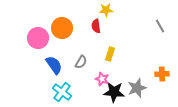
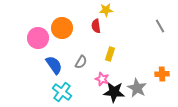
gray star: rotated 24 degrees counterclockwise
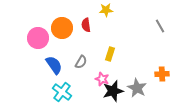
red semicircle: moved 10 px left, 1 px up
black star: moved 1 px left, 1 px up; rotated 20 degrees counterclockwise
